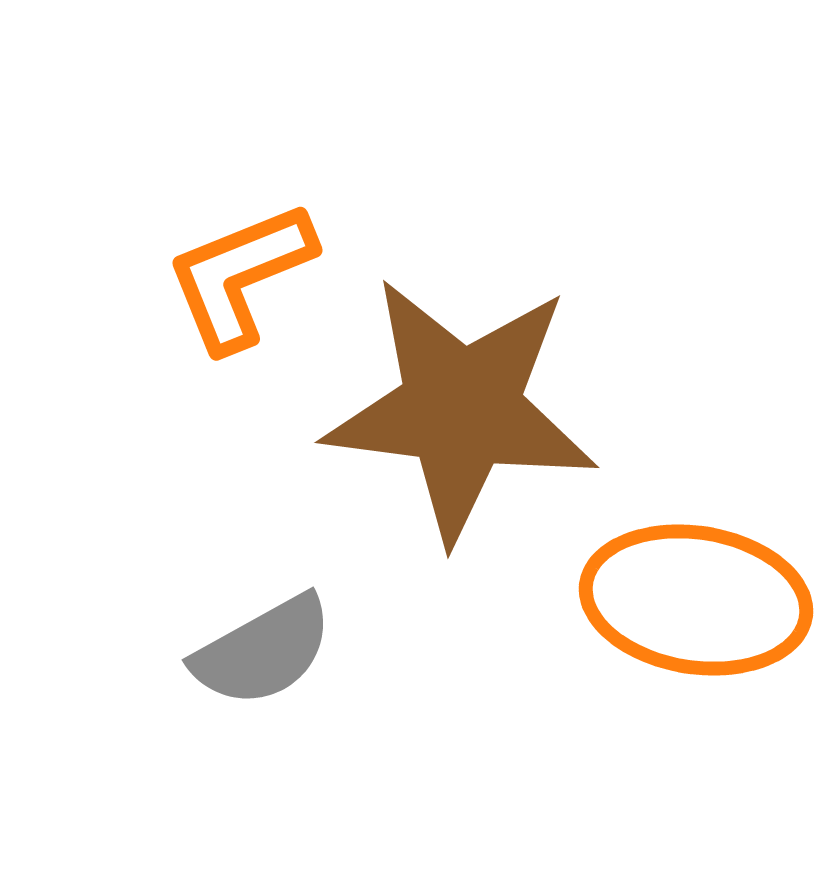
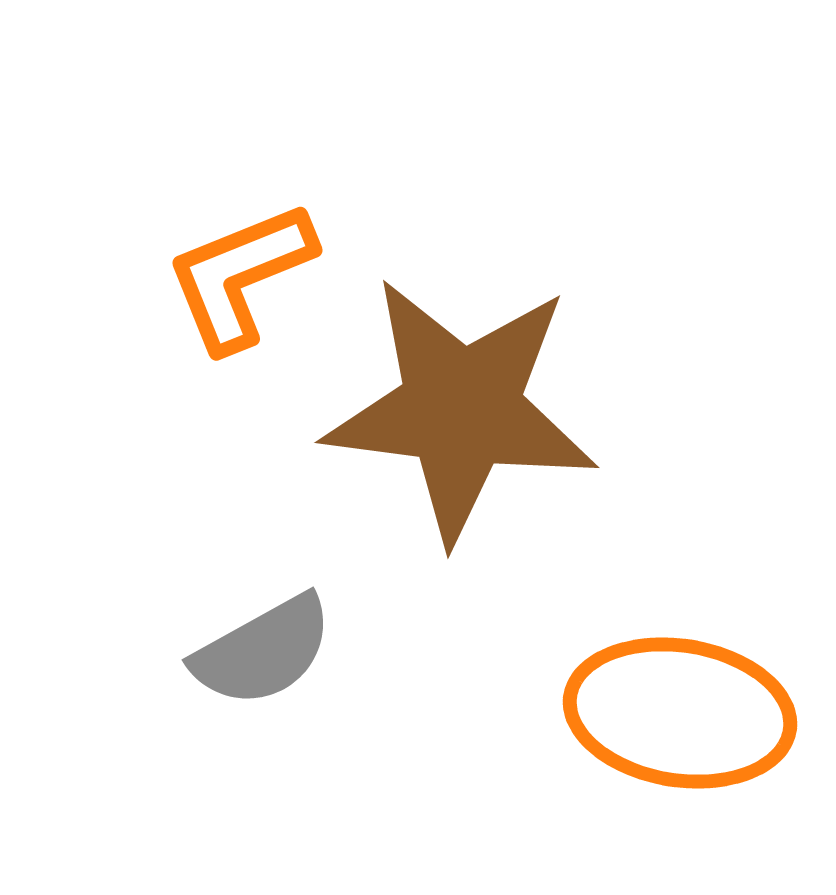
orange ellipse: moved 16 px left, 113 px down
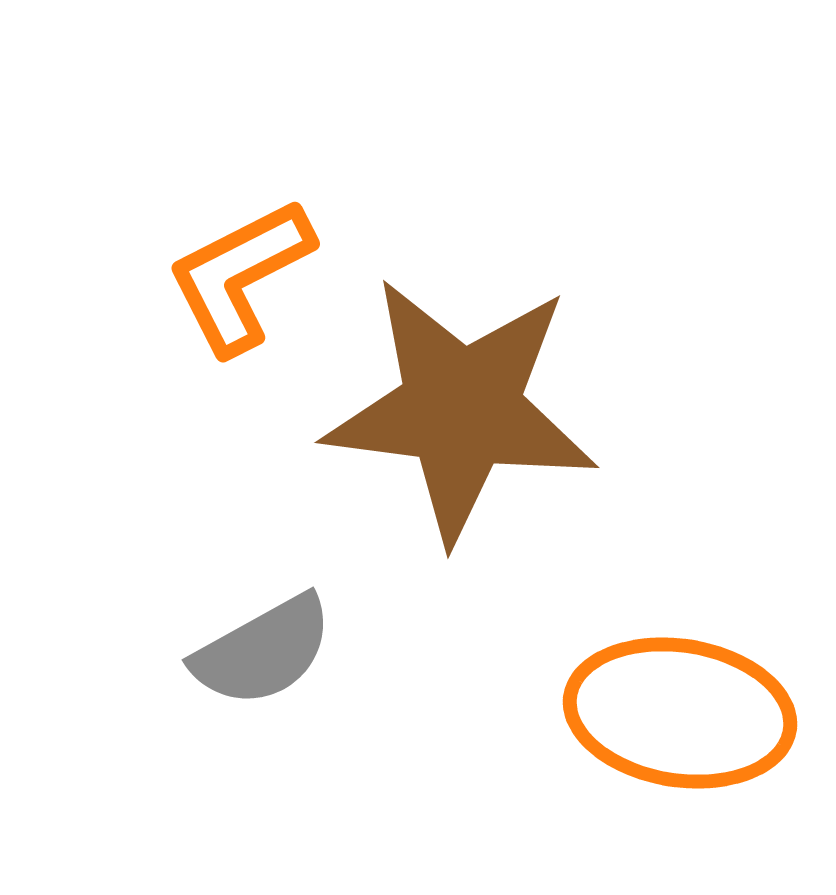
orange L-shape: rotated 5 degrees counterclockwise
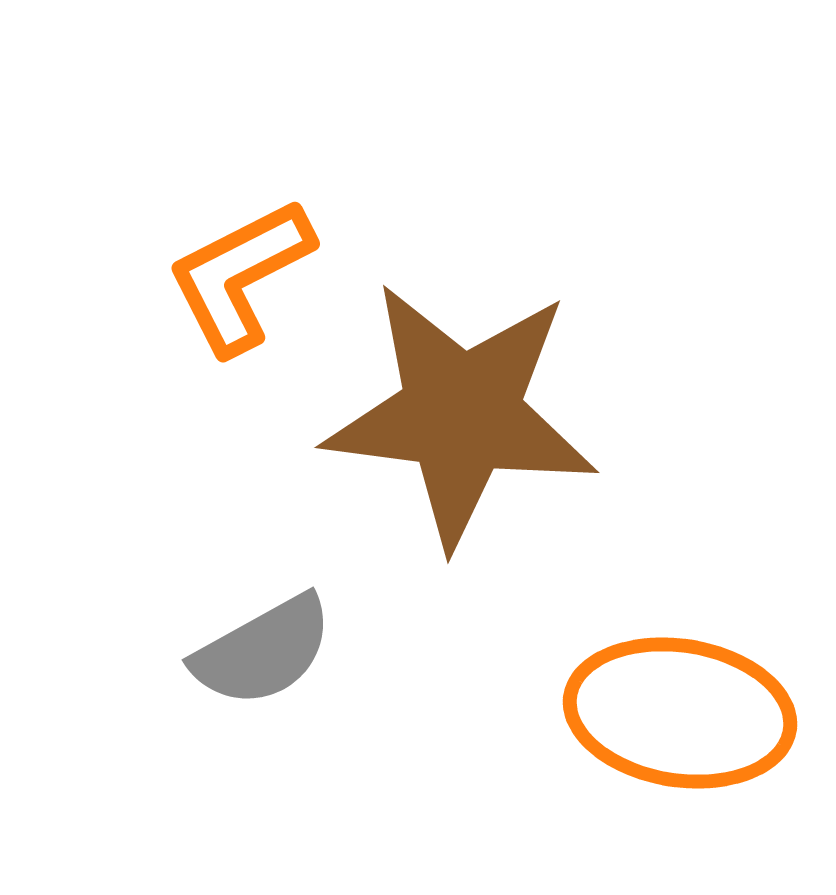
brown star: moved 5 px down
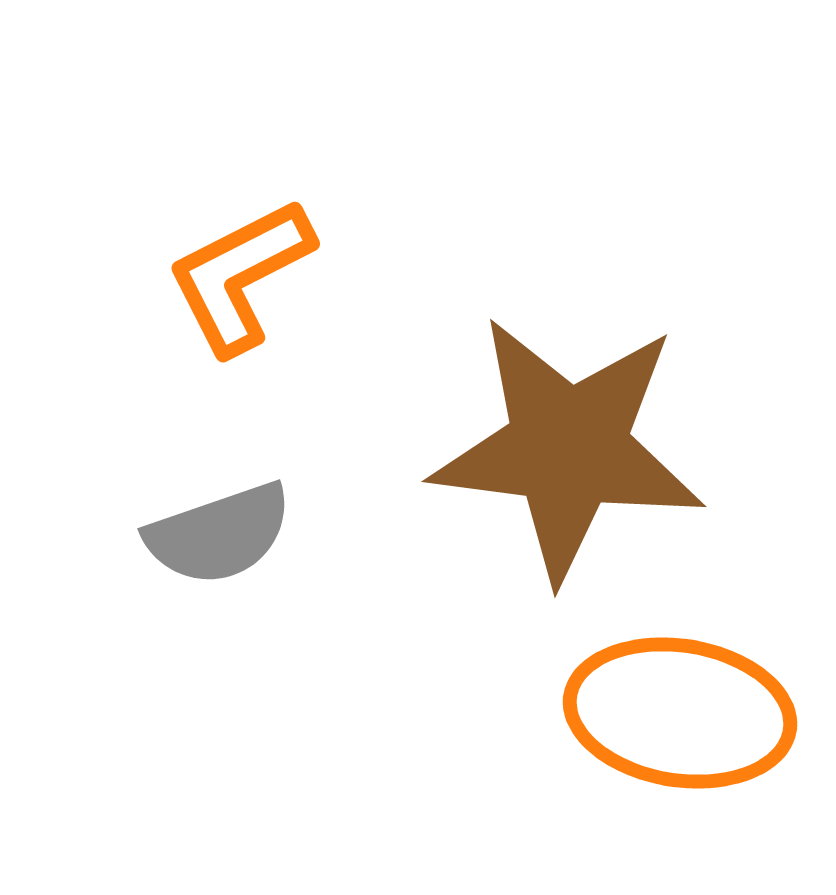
brown star: moved 107 px right, 34 px down
gray semicircle: moved 44 px left, 117 px up; rotated 10 degrees clockwise
